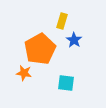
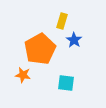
orange star: moved 1 px left, 2 px down
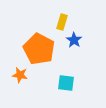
yellow rectangle: moved 1 px down
orange pentagon: moved 1 px left; rotated 16 degrees counterclockwise
orange star: moved 3 px left
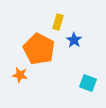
yellow rectangle: moved 4 px left
cyan square: moved 22 px right; rotated 12 degrees clockwise
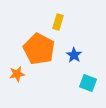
blue star: moved 15 px down
orange star: moved 3 px left, 1 px up; rotated 21 degrees counterclockwise
